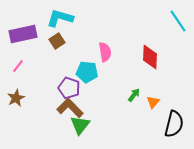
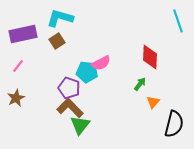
cyan line: rotated 15 degrees clockwise
pink semicircle: moved 4 px left, 11 px down; rotated 72 degrees clockwise
green arrow: moved 6 px right, 11 px up
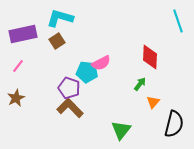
green triangle: moved 41 px right, 5 px down
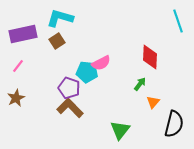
green triangle: moved 1 px left
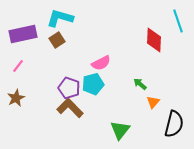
brown square: moved 1 px up
red diamond: moved 4 px right, 17 px up
cyan pentagon: moved 6 px right, 12 px down; rotated 20 degrees counterclockwise
green arrow: rotated 88 degrees counterclockwise
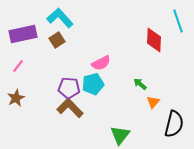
cyan L-shape: rotated 32 degrees clockwise
purple pentagon: rotated 15 degrees counterclockwise
green triangle: moved 5 px down
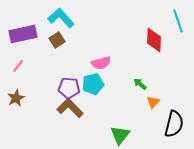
cyan L-shape: moved 1 px right
pink semicircle: rotated 12 degrees clockwise
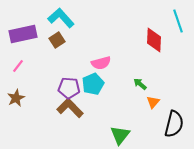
cyan pentagon: rotated 10 degrees counterclockwise
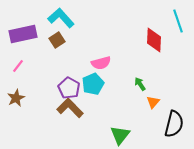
green arrow: rotated 16 degrees clockwise
purple pentagon: rotated 25 degrees clockwise
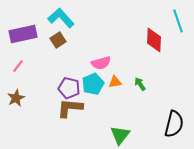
brown square: moved 1 px right
purple pentagon: rotated 15 degrees counterclockwise
orange triangle: moved 38 px left, 20 px up; rotated 40 degrees clockwise
brown L-shape: rotated 40 degrees counterclockwise
